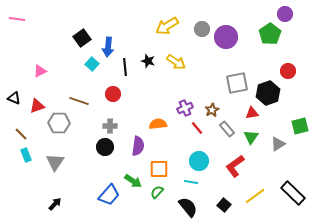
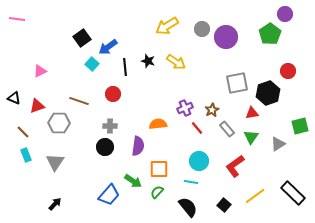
blue arrow at (108, 47): rotated 48 degrees clockwise
brown line at (21, 134): moved 2 px right, 2 px up
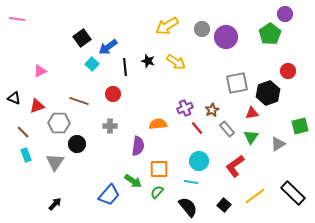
black circle at (105, 147): moved 28 px left, 3 px up
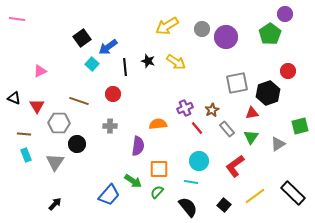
red triangle at (37, 106): rotated 42 degrees counterclockwise
brown line at (23, 132): moved 1 px right, 2 px down; rotated 40 degrees counterclockwise
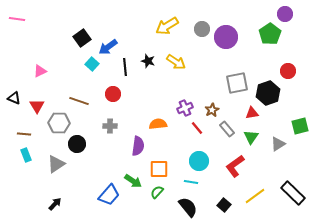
gray triangle at (55, 162): moved 1 px right, 2 px down; rotated 24 degrees clockwise
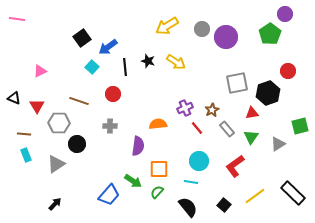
cyan square at (92, 64): moved 3 px down
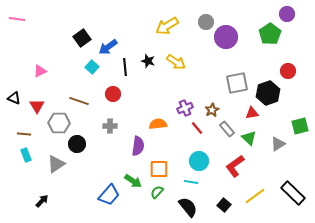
purple circle at (285, 14): moved 2 px right
gray circle at (202, 29): moved 4 px right, 7 px up
green triangle at (251, 137): moved 2 px left, 1 px down; rotated 21 degrees counterclockwise
black arrow at (55, 204): moved 13 px left, 3 px up
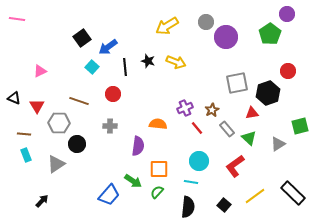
yellow arrow at (176, 62): rotated 12 degrees counterclockwise
orange semicircle at (158, 124): rotated 12 degrees clockwise
black semicircle at (188, 207): rotated 45 degrees clockwise
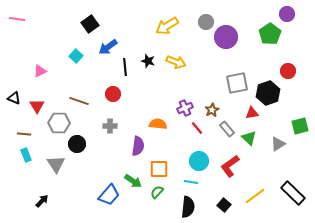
black square at (82, 38): moved 8 px right, 14 px up
cyan square at (92, 67): moved 16 px left, 11 px up
gray triangle at (56, 164): rotated 30 degrees counterclockwise
red L-shape at (235, 166): moved 5 px left
